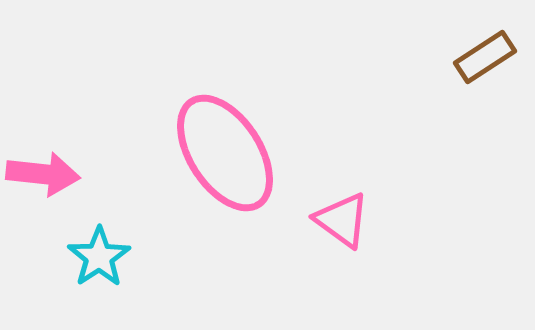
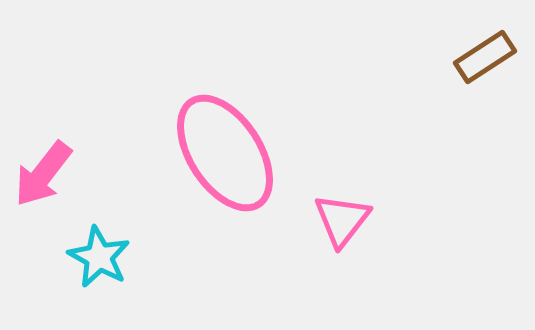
pink arrow: rotated 122 degrees clockwise
pink triangle: rotated 32 degrees clockwise
cyan star: rotated 10 degrees counterclockwise
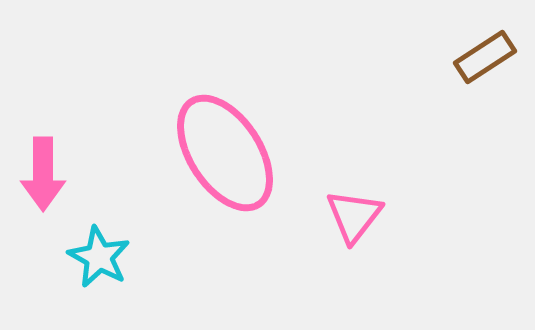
pink arrow: rotated 38 degrees counterclockwise
pink triangle: moved 12 px right, 4 px up
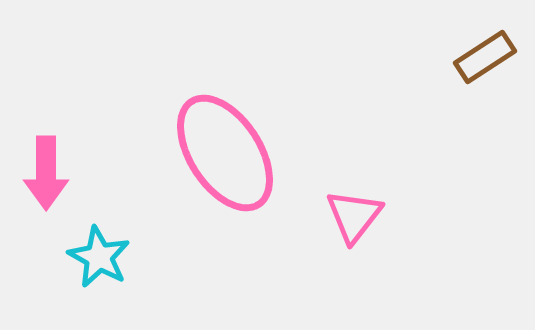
pink arrow: moved 3 px right, 1 px up
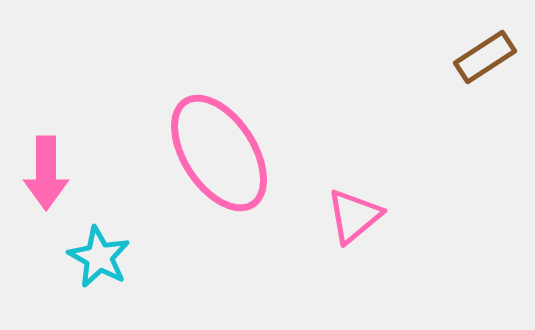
pink ellipse: moved 6 px left
pink triangle: rotated 12 degrees clockwise
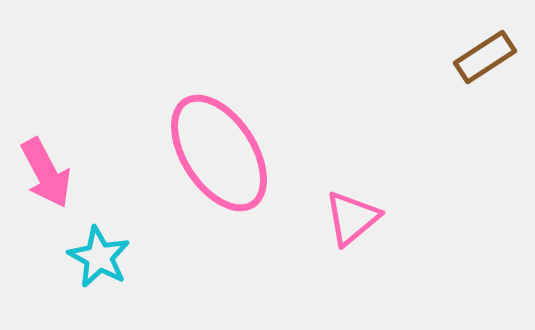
pink arrow: rotated 28 degrees counterclockwise
pink triangle: moved 2 px left, 2 px down
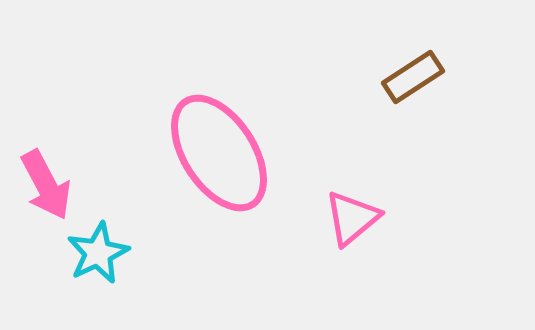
brown rectangle: moved 72 px left, 20 px down
pink arrow: moved 12 px down
cyan star: moved 1 px left, 4 px up; rotated 18 degrees clockwise
